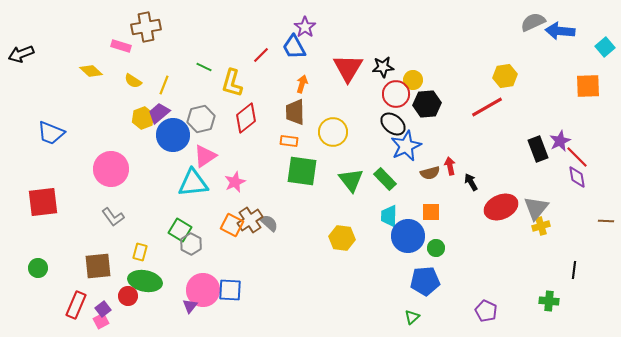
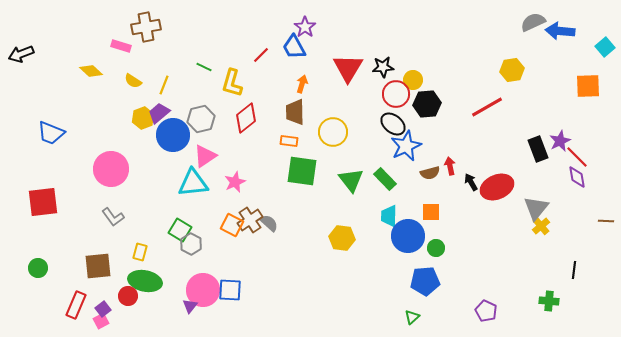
yellow hexagon at (505, 76): moved 7 px right, 6 px up
red ellipse at (501, 207): moved 4 px left, 20 px up
yellow cross at (541, 226): rotated 24 degrees counterclockwise
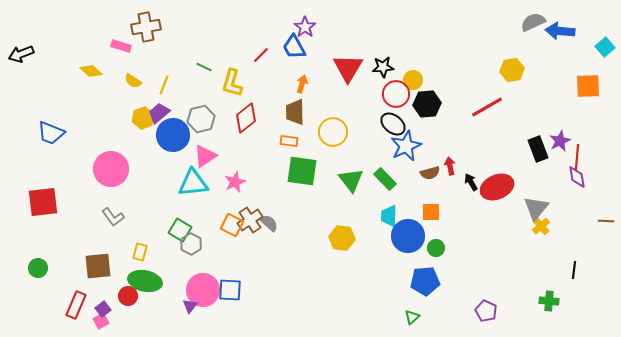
red line at (577, 157): rotated 50 degrees clockwise
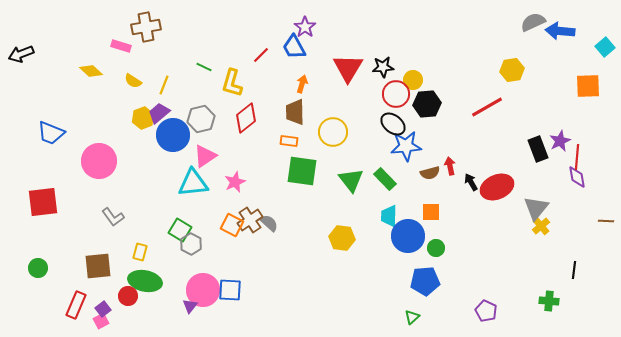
blue star at (406, 146): rotated 20 degrees clockwise
pink circle at (111, 169): moved 12 px left, 8 px up
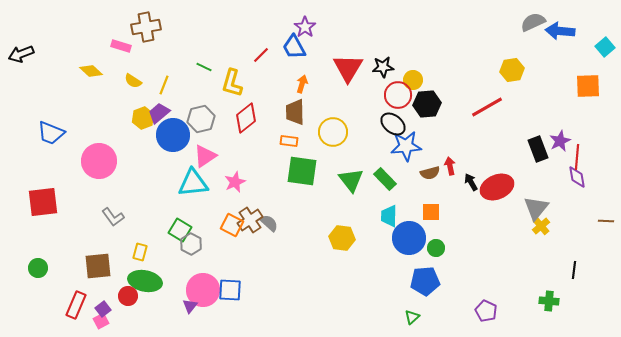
red circle at (396, 94): moved 2 px right, 1 px down
blue circle at (408, 236): moved 1 px right, 2 px down
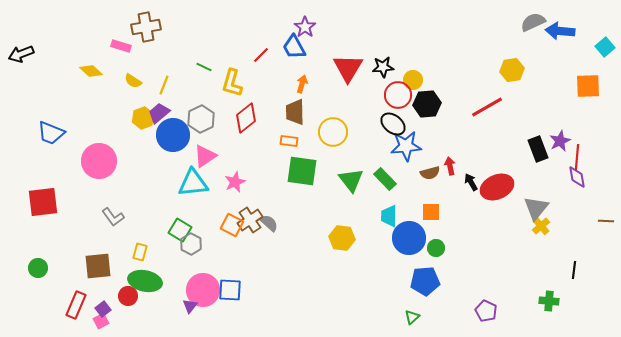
gray hexagon at (201, 119): rotated 12 degrees counterclockwise
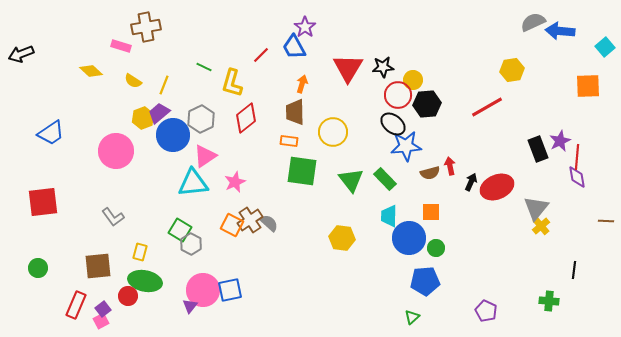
blue trapezoid at (51, 133): rotated 56 degrees counterclockwise
pink circle at (99, 161): moved 17 px right, 10 px up
black arrow at (471, 182): rotated 54 degrees clockwise
blue square at (230, 290): rotated 15 degrees counterclockwise
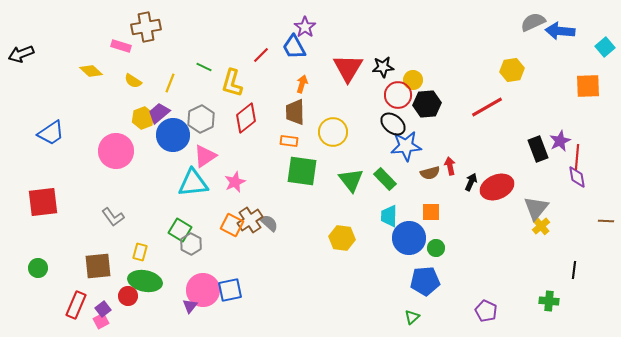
yellow line at (164, 85): moved 6 px right, 2 px up
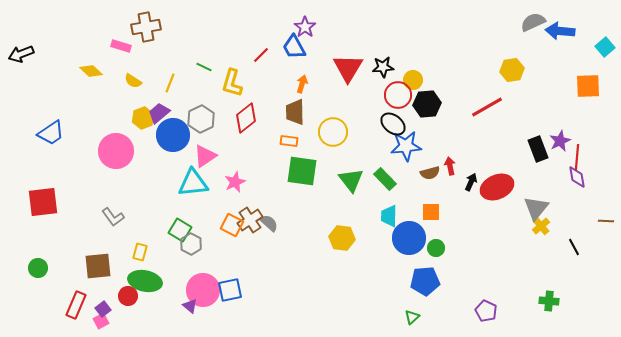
black line at (574, 270): moved 23 px up; rotated 36 degrees counterclockwise
purple triangle at (190, 306): rotated 28 degrees counterclockwise
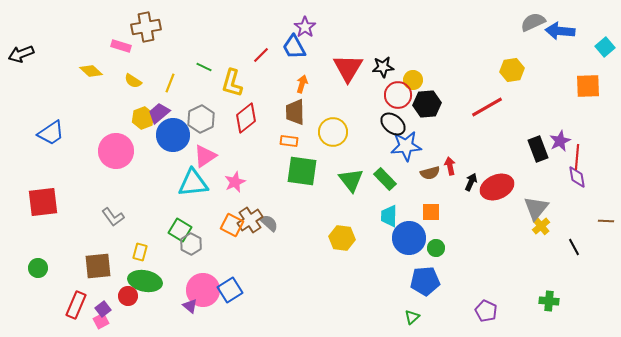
blue square at (230, 290): rotated 20 degrees counterclockwise
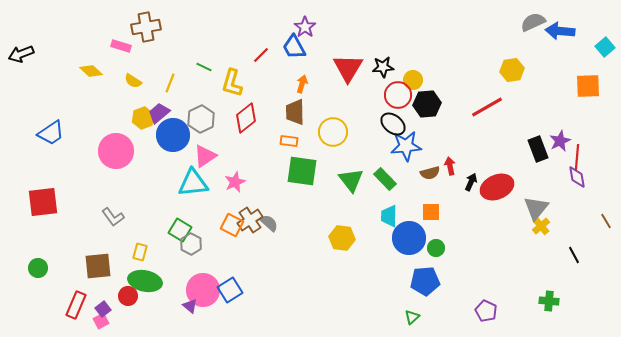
brown line at (606, 221): rotated 56 degrees clockwise
black line at (574, 247): moved 8 px down
